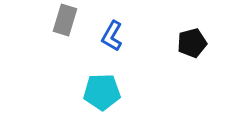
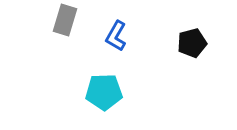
blue L-shape: moved 4 px right
cyan pentagon: moved 2 px right
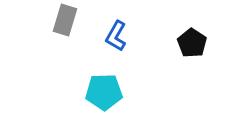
black pentagon: rotated 24 degrees counterclockwise
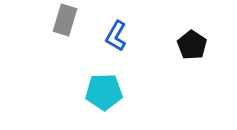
black pentagon: moved 2 px down
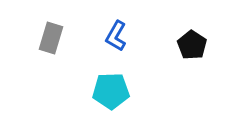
gray rectangle: moved 14 px left, 18 px down
cyan pentagon: moved 7 px right, 1 px up
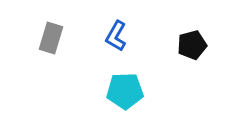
black pentagon: rotated 24 degrees clockwise
cyan pentagon: moved 14 px right
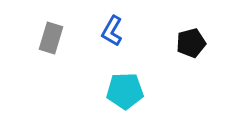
blue L-shape: moved 4 px left, 5 px up
black pentagon: moved 1 px left, 2 px up
